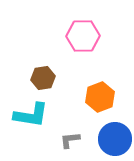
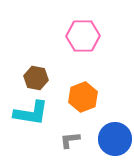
brown hexagon: moved 7 px left; rotated 20 degrees clockwise
orange hexagon: moved 17 px left
cyan L-shape: moved 2 px up
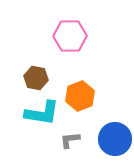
pink hexagon: moved 13 px left
orange hexagon: moved 3 px left, 1 px up
cyan L-shape: moved 11 px right
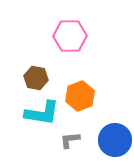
blue circle: moved 1 px down
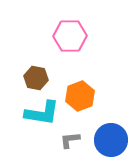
blue circle: moved 4 px left
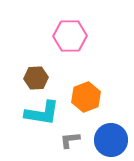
brown hexagon: rotated 15 degrees counterclockwise
orange hexagon: moved 6 px right, 1 px down
